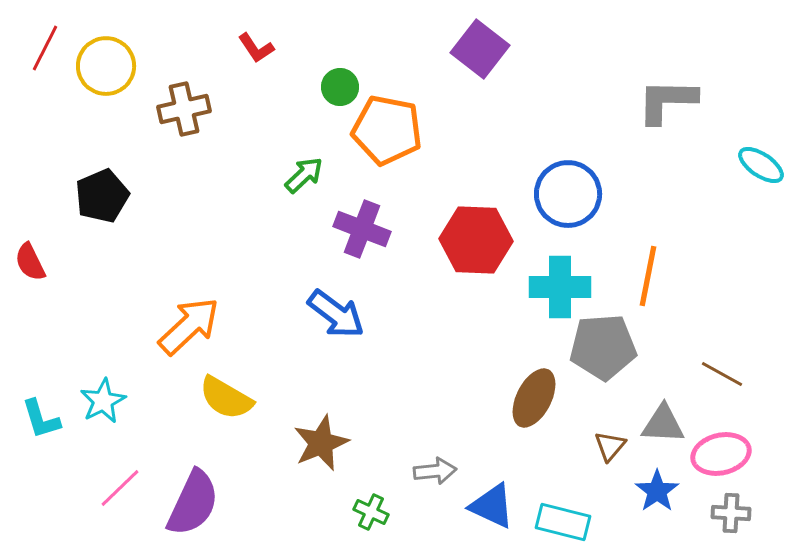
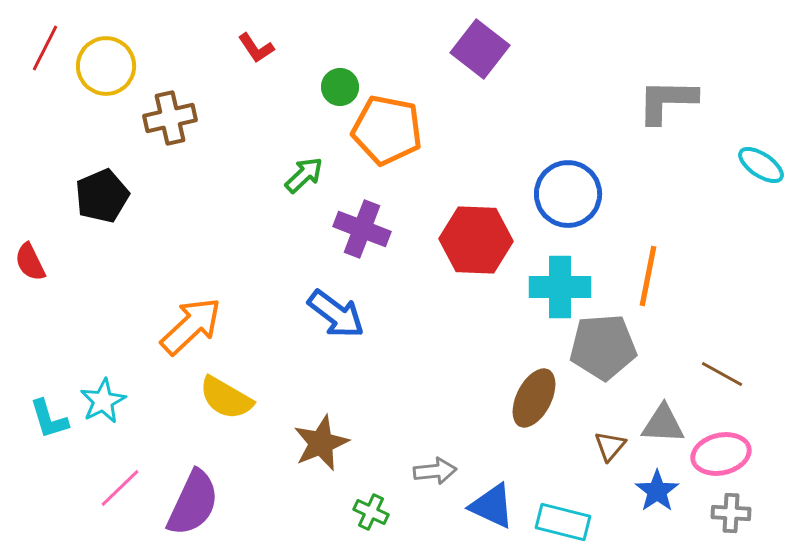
brown cross: moved 14 px left, 9 px down
orange arrow: moved 2 px right
cyan L-shape: moved 8 px right
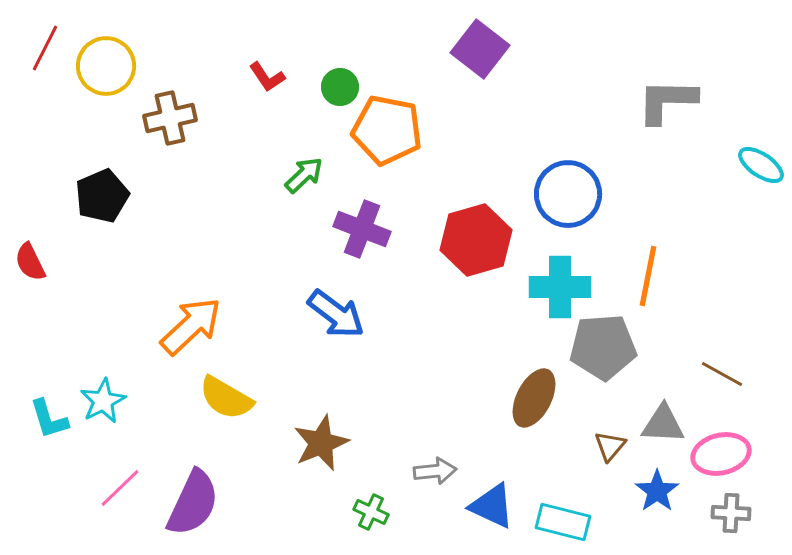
red L-shape: moved 11 px right, 29 px down
red hexagon: rotated 18 degrees counterclockwise
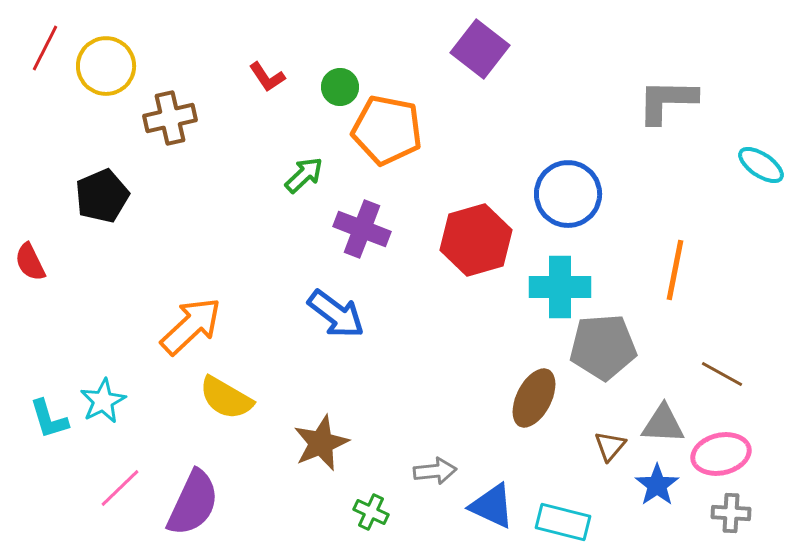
orange line: moved 27 px right, 6 px up
blue star: moved 6 px up
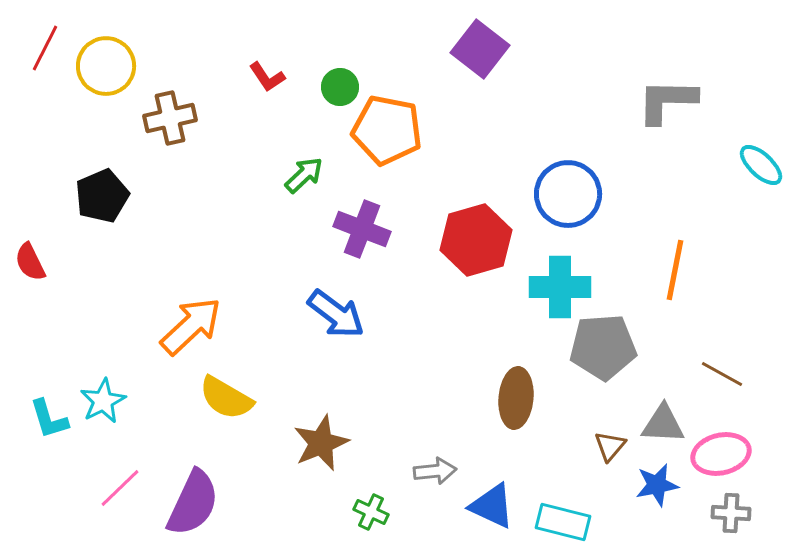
cyan ellipse: rotated 9 degrees clockwise
brown ellipse: moved 18 px left; rotated 22 degrees counterclockwise
blue star: rotated 24 degrees clockwise
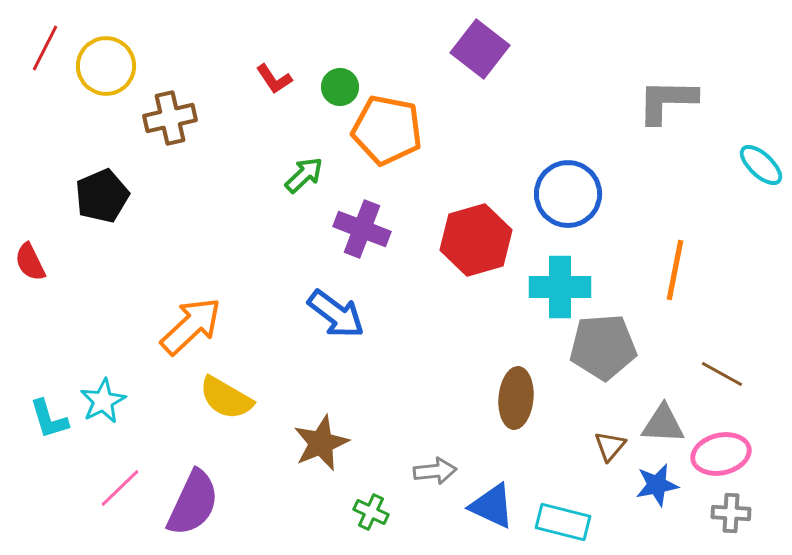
red L-shape: moved 7 px right, 2 px down
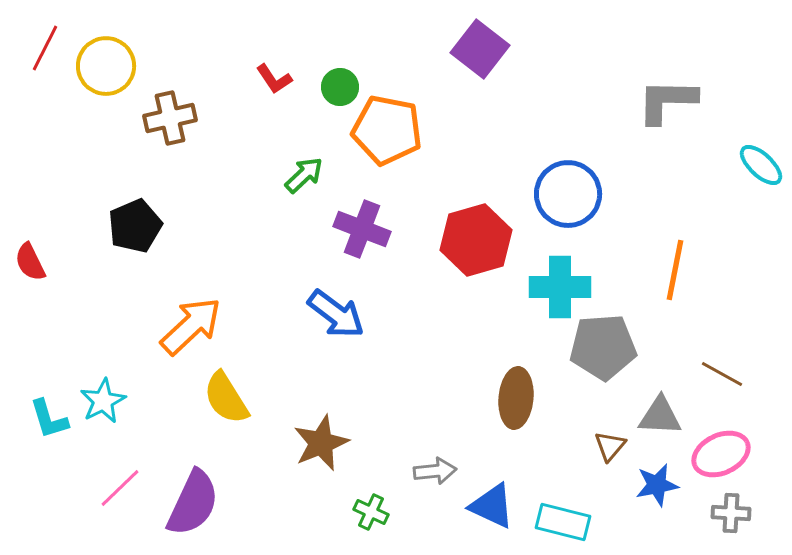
black pentagon: moved 33 px right, 30 px down
yellow semicircle: rotated 28 degrees clockwise
gray triangle: moved 3 px left, 8 px up
pink ellipse: rotated 12 degrees counterclockwise
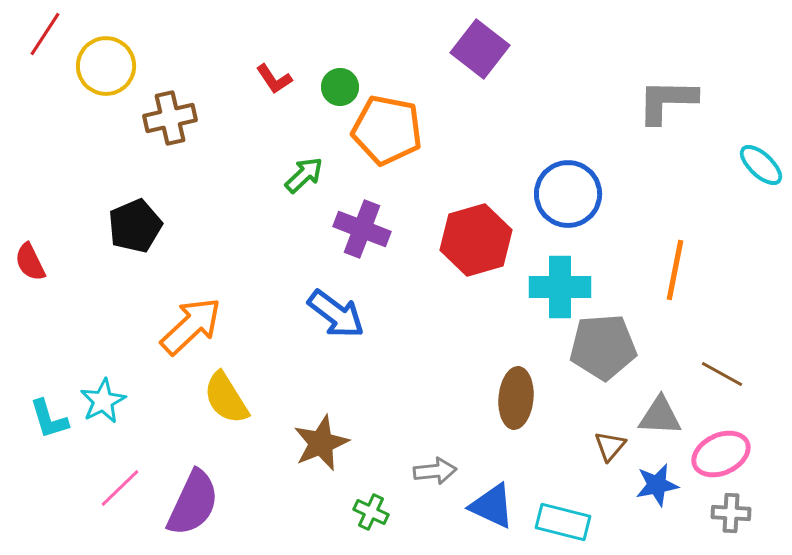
red line: moved 14 px up; rotated 6 degrees clockwise
